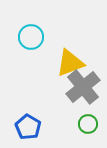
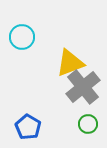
cyan circle: moved 9 px left
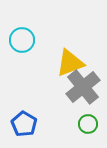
cyan circle: moved 3 px down
blue pentagon: moved 4 px left, 3 px up
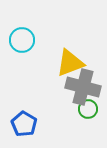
gray cross: rotated 36 degrees counterclockwise
green circle: moved 15 px up
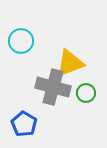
cyan circle: moved 1 px left, 1 px down
gray cross: moved 30 px left
green circle: moved 2 px left, 16 px up
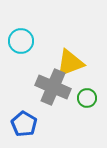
gray cross: rotated 8 degrees clockwise
green circle: moved 1 px right, 5 px down
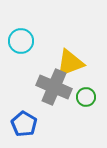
gray cross: moved 1 px right
green circle: moved 1 px left, 1 px up
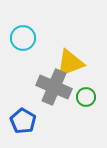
cyan circle: moved 2 px right, 3 px up
blue pentagon: moved 1 px left, 3 px up
